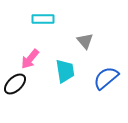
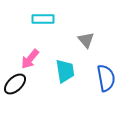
gray triangle: moved 1 px right, 1 px up
blue semicircle: rotated 120 degrees clockwise
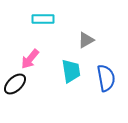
gray triangle: rotated 42 degrees clockwise
cyan trapezoid: moved 6 px right
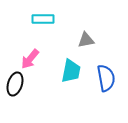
gray triangle: rotated 18 degrees clockwise
cyan trapezoid: rotated 20 degrees clockwise
black ellipse: rotated 30 degrees counterclockwise
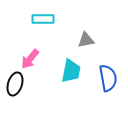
blue semicircle: moved 2 px right
